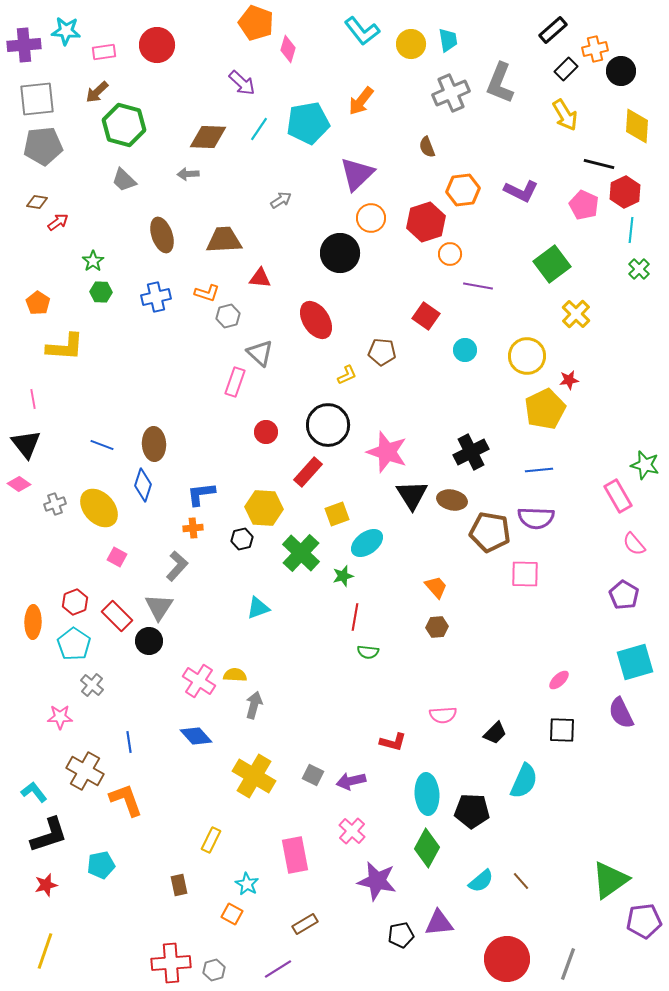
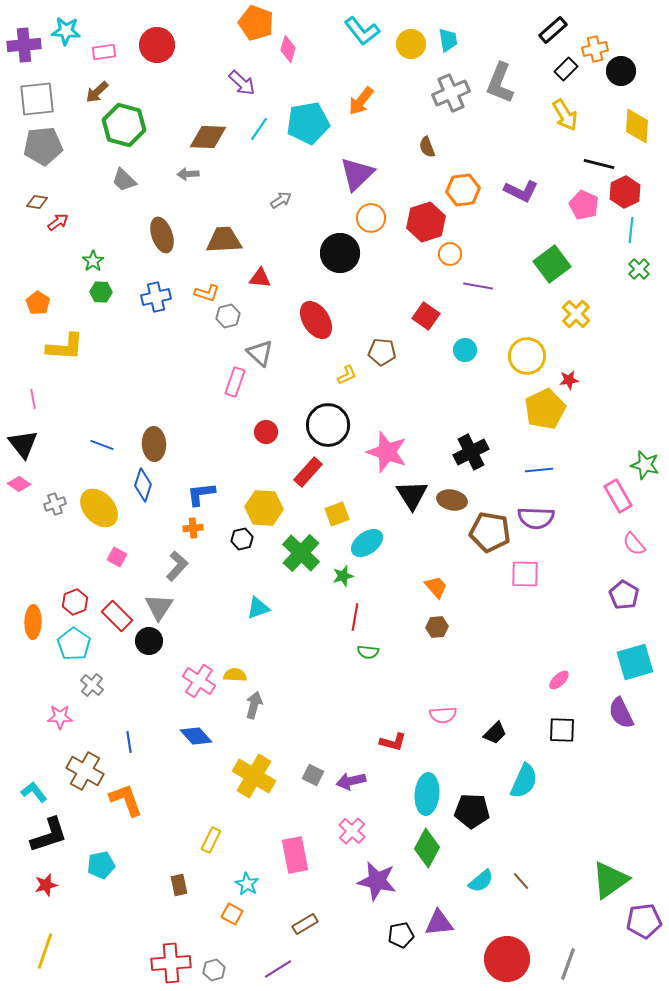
black triangle at (26, 444): moved 3 px left
cyan ellipse at (427, 794): rotated 9 degrees clockwise
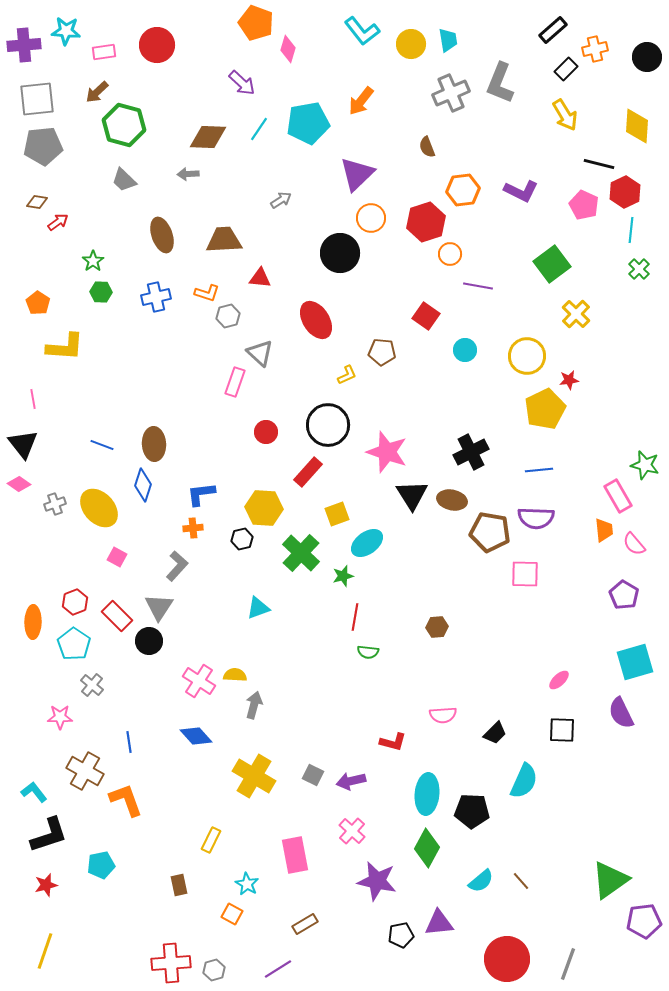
black circle at (621, 71): moved 26 px right, 14 px up
orange trapezoid at (436, 587): moved 168 px right, 57 px up; rotated 35 degrees clockwise
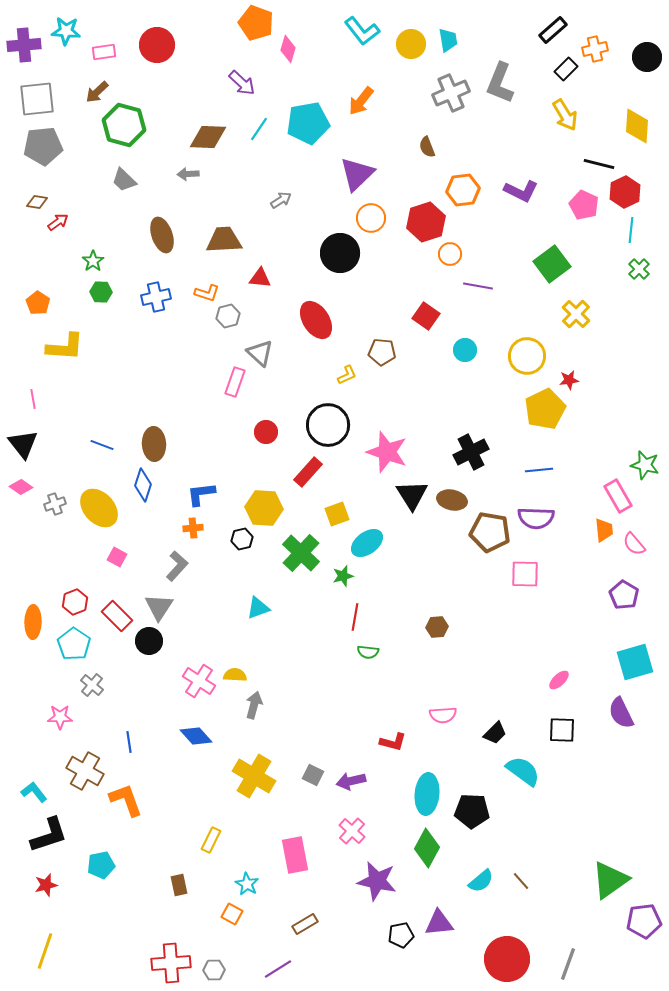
pink diamond at (19, 484): moved 2 px right, 3 px down
cyan semicircle at (524, 781): moved 1 px left, 10 px up; rotated 78 degrees counterclockwise
gray hexagon at (214, 970): rotated 15 degrees clockwise
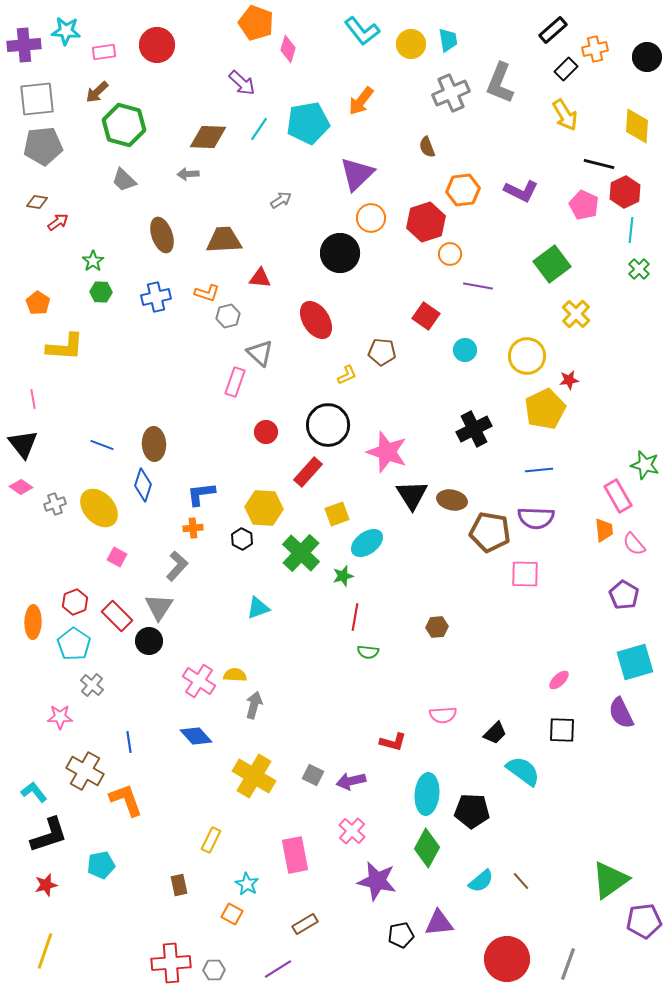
black cross at (471, 452): moved 3 px right, 23 px up
black hexagon at (242, 539): rotated 20 degrees counterclockwise
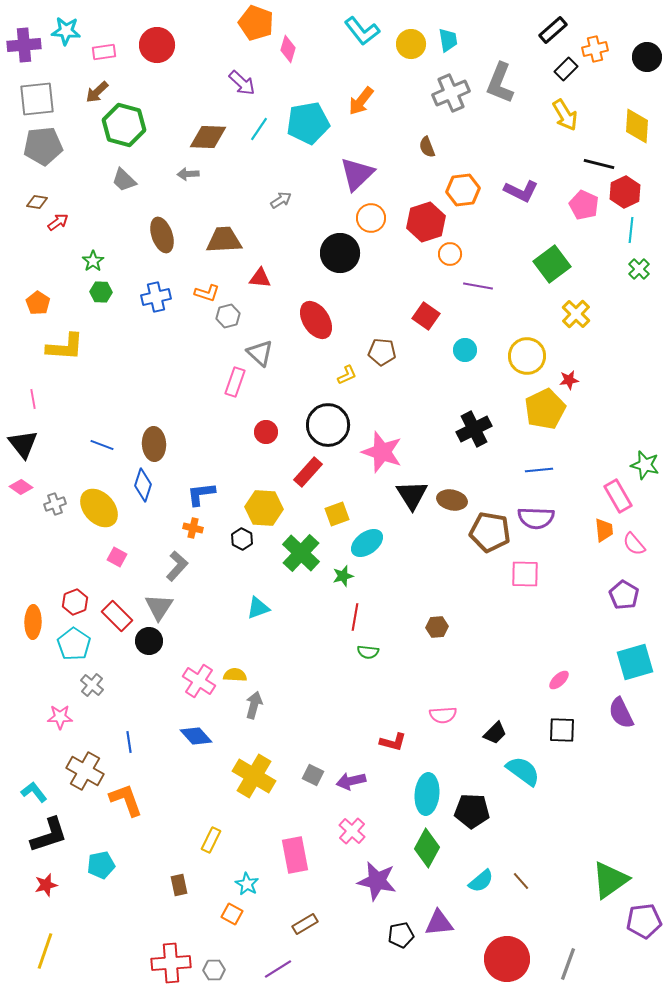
pink star at (387, 452): moved 5 px left
orange cross at (193, 528): rotated 18 degrees clockwise
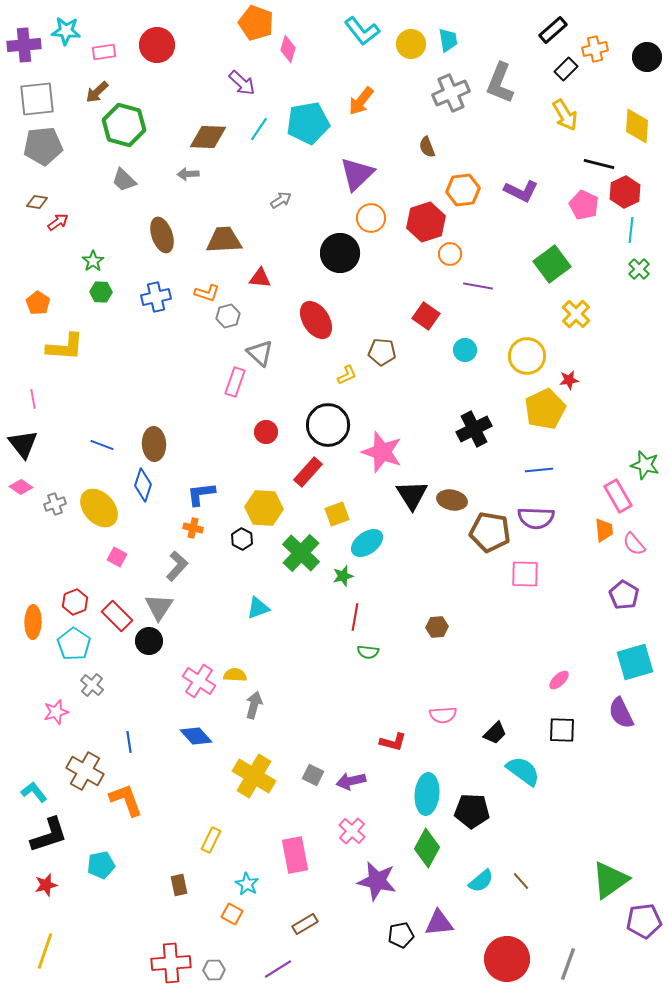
pink star at (60, 717): moved 4 px left, 5 px up; rotated 15 degrees counterclockwise
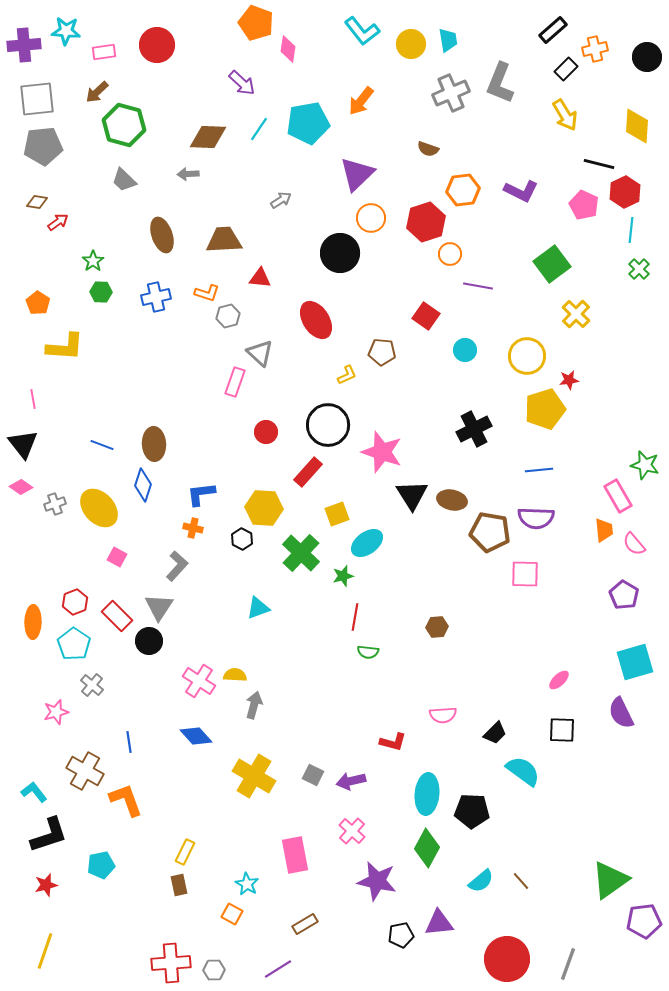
pink diamond at (288, 49): rotated 8 degrees counterclockwise
brown semicircle at (427, 147): moved 1 px right, 2 px down; rotated 50 degrees counterclockwise
yellow pentagon at (545, 409): rotated 9 degrees clockwise
yellow rectangle at (211, 840): moved 26 px left, 12 px down
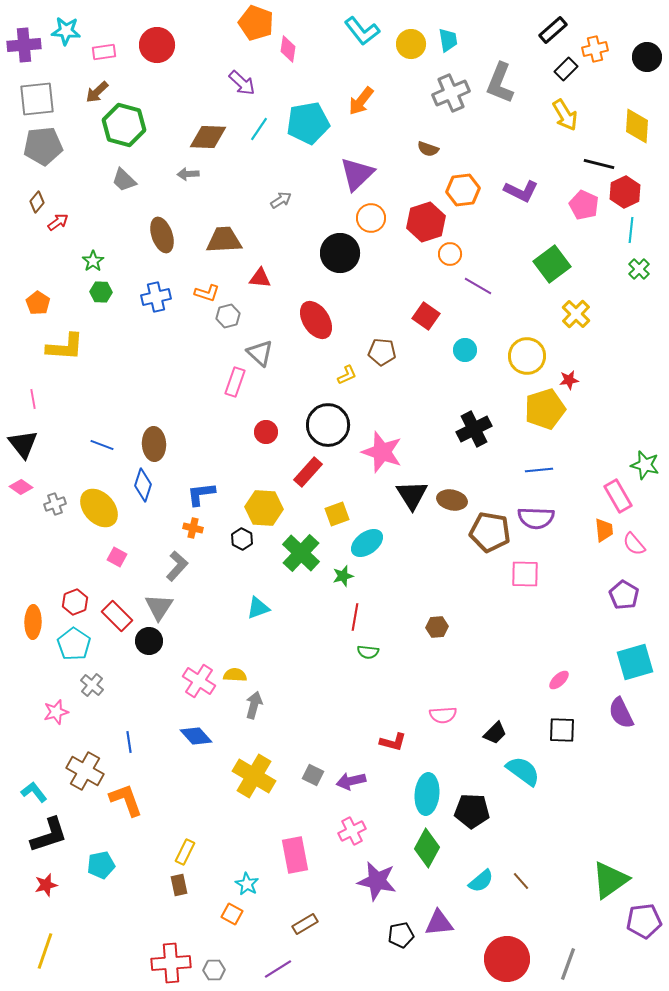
brown diamond at (37, 202): rotated 60 degrees counterclockwise
purple line at (478, 286): rotated 20 degrees clockwise
pink cross at (352, 831): rotated 20 degrees clockwise
